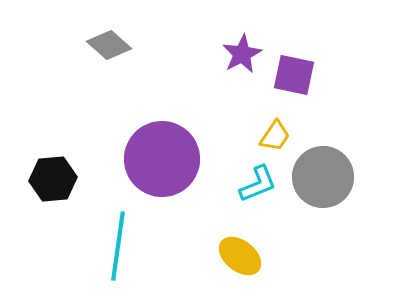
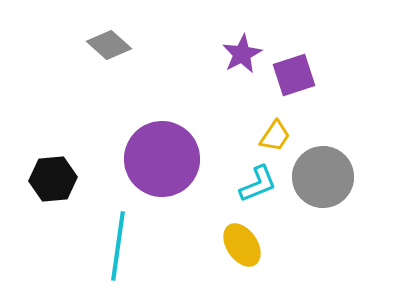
purple square: rotated 30 degrees counterclockwise
yellow ellipse: moved 2 px right, 11 px up; rotated 18 degrees clockwise
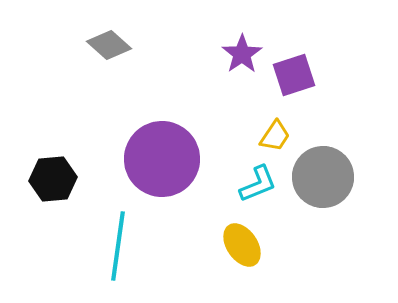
purple star: rotated 6 degrees counterclockwise
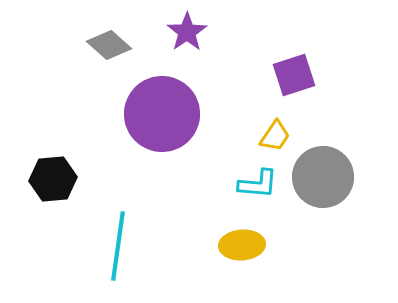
purple star: moved 55 px left, 22 px up
purple circle: moved 45 px up
cyan L-shape: rotated 27 degrees clockwise
yellow ellipse: rotated 60 degrees counterclockwise
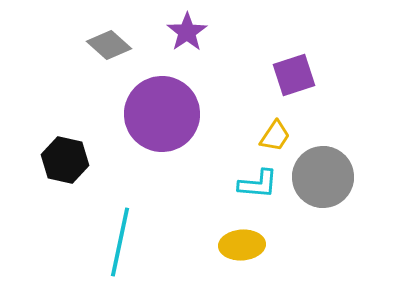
black hexagon: moved 12 px right, 19 px up; rotated 18 degrees clockwise
cyan line: moved 2 px right, 4 px up; rotated 4 degrees clockwise
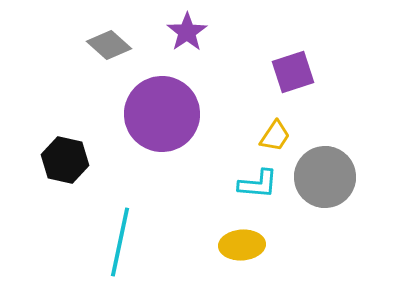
purple square: moved 1 px left, 3 px up
gray circle: moved 2 px right
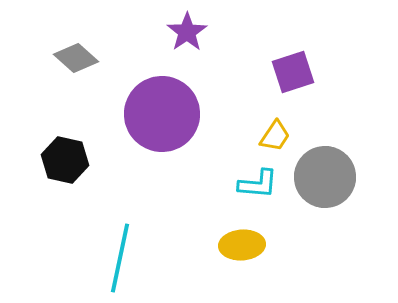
gray diamond: moved 33 px left, 13 px down
cyan line: moved 16 px down
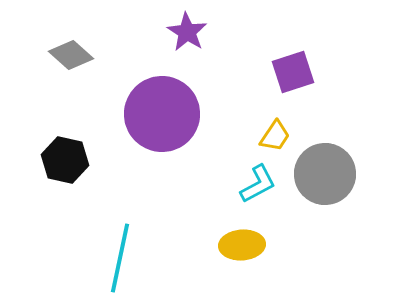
purple star: rotated 6 degrees counterclockwise
gray diamond: moved 5 px left, 3 px up
gray circle: moved 3 px up
cyan L-shape: rotated 33 degrees counterclockwise
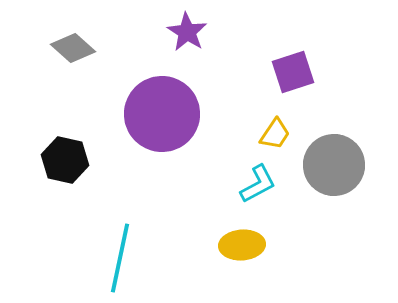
gray diamond: moved 2 px right, 7 px up
yellow trapezoid: moved 2 px up
gray circle: moved 9 px right, 9 px up
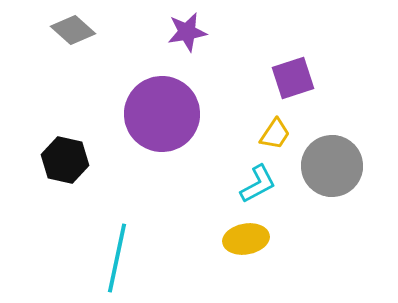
purple star: rotated 30 degrees clockwise
gray diamond: moved 18 px up
purple square: moved 6 px down
gray circle: moved 2 px left, 1 px down
yellow ellipse: moved 4 px right, 6 px up; rotated 6 degrees counterclockwise
cyan line: moved 3 px left
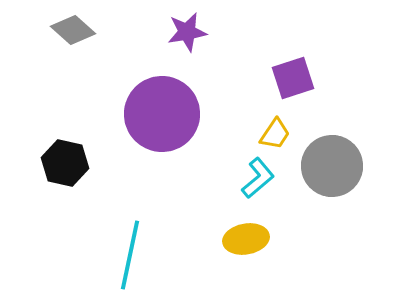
black hexagon: moved 3 px down
cyan L-shape: moved 6 px up; rotated 12 degrees counterclockwise
cyan line: moved 13 px right, 3 px up
